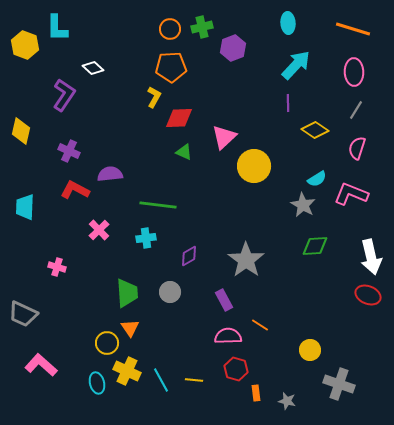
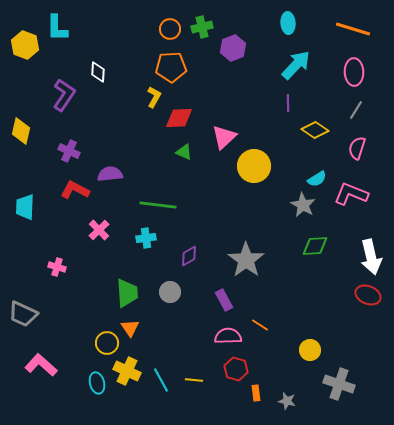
white diamond at (93, 68): moved 5 px right, 4 px down; rotated 50 degrees clockwise
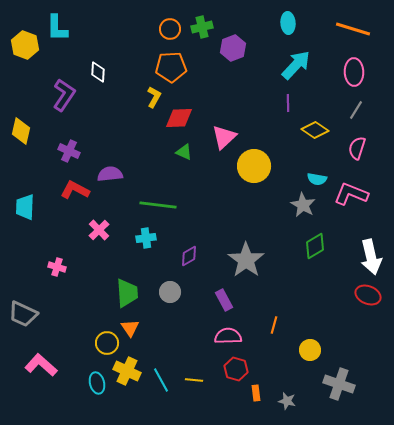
cyan semicircle at (317, 179): rotated 42 degrees clockwise
green diamond at (315, 246): rotated 28 degrees counterclockwise
orange line at (260, 325): moved 14 px right; rotated 72 degrees clockwise
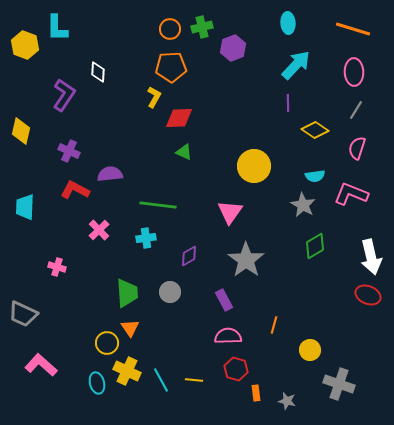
pink triangle at (224, 137): moved 6 px right, 75 px down; rotated 12 degrees counterclockwise
cyan semicircle at (317, 179): moved 2 px left, 3 px up; rotated 18 degrees counterclockwise
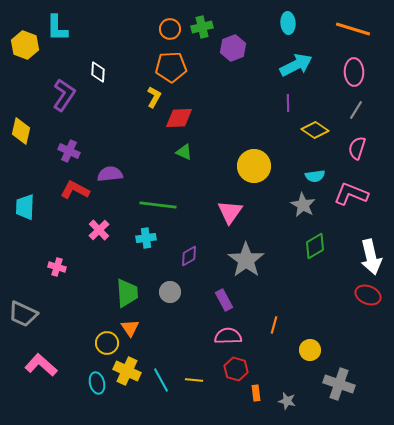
cyan arrow at (296, 65): rotated 20 degrees clockwise
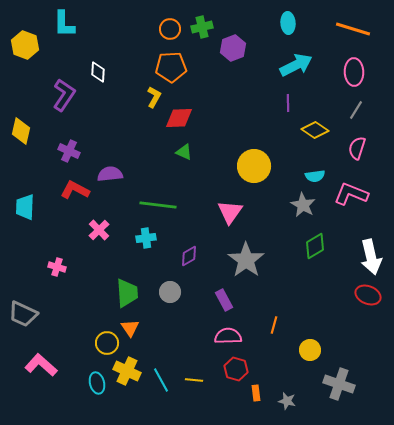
cyan L-shape at (57, 28): moved 7 px right, 4 px up
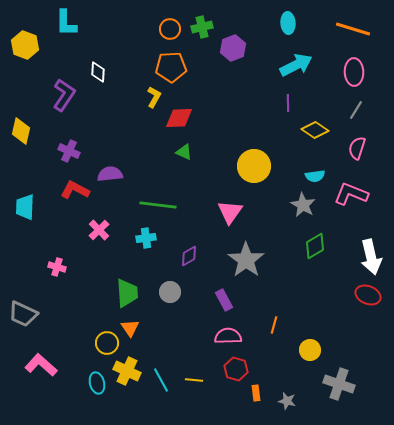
cyan L-shape at (64, 24): moved 2 px right, 1 px up
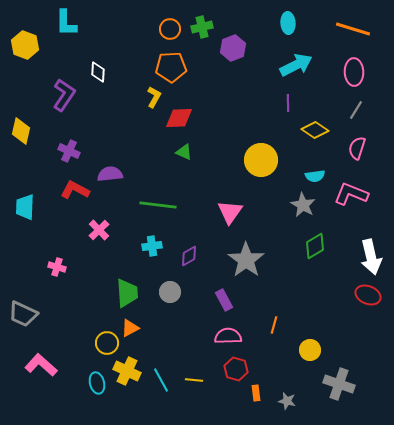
yellow circle at (254, 166): moved 7 px right, 6 px up
cyan cross at (146, 238): moved 6 px right, 8 px down
orange triangle at (130, 328): rotated 36 degrees clockwise
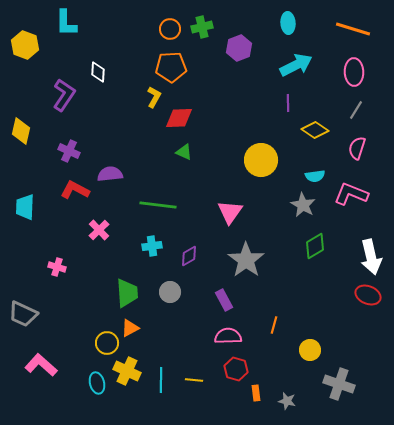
purple hexagon at (233, 48): moved 6 px right
cyan line at (161, 380): rotated 30 degrees clockwise
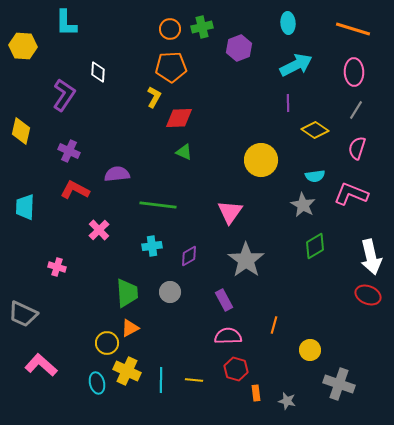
yellow hexagon at (25, 45): moved 2 px left, 1 px down; rotated 16 degrees counterclockwise
purple semicircle at (110, 174): moved 7 px right
